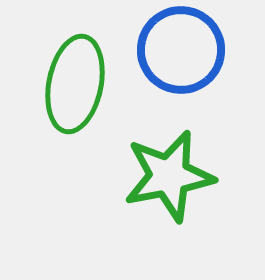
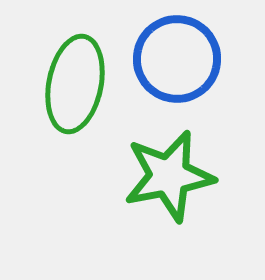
blue circle: moved 4 px left, 9 px down
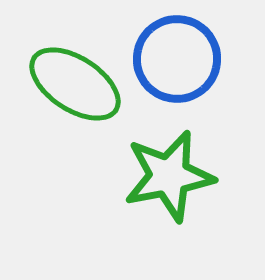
green ellipse: rotated 68 degrees counterclockwise
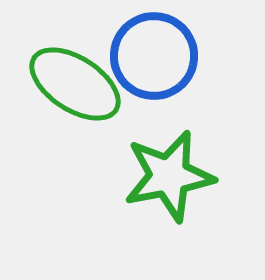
blue circle: moved 23 px left, 3 px up
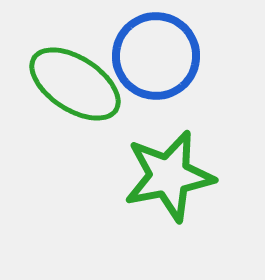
blue circle: moved 2 px right
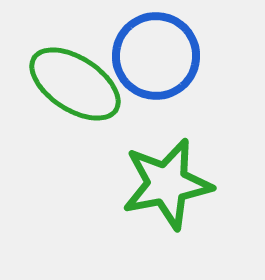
green star: moved 2 px left, 8 px down
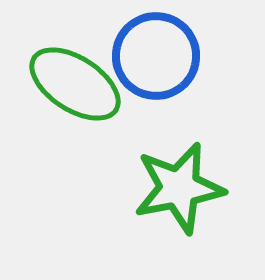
green star: moved 12 px right, 4 px down
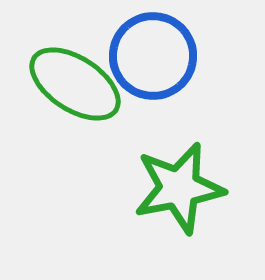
blue circle: moved 3 px left
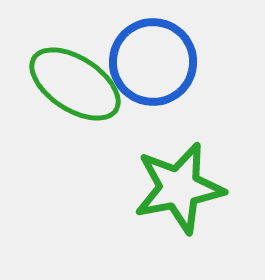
blue circle: moved 6 px down
